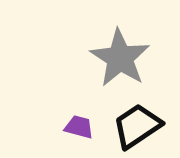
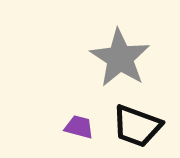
black trapezoid: rotated 126 degrees counterclockwise
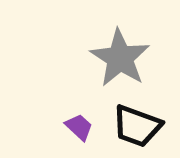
purple trapezoid: rotated 28 degrees clockwise
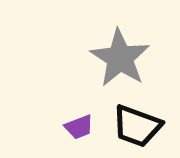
purple trapezoid: rotated 116 degrees clockwise
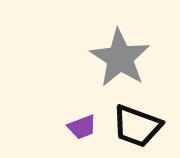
purple trapezoid: moved 3 px right
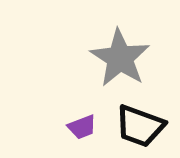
black trapezoid: moved 3 px right
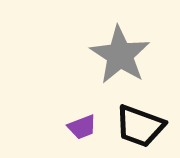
gray star: moved 3 px up
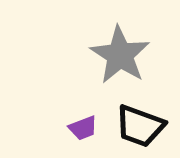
purple trapezoid: moved 1 px right, 1 px down
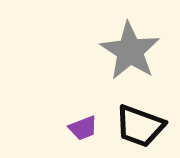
gray star: moved 10 px right, 4 px up
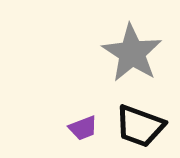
gray star: moved 2 px right, 2 px down
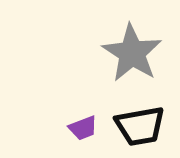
black trapezoid: rotated 30 degrees counterclockwise
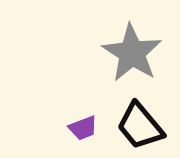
black trapezoid: rotated 60 degrees clockwise
